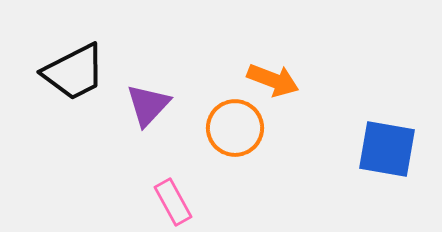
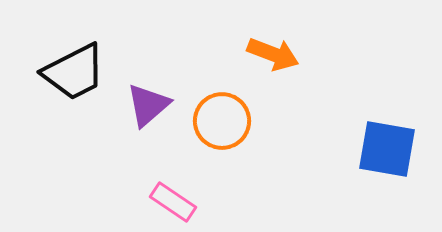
orange arrow: moved 26 px up
purple triangle: rotated 6 degrees clockwise
orange circle: moved 13 px left, 7 px up
pink rectangle: rotated 27 degrees counterclockwise
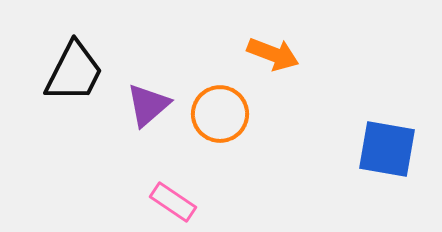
black trapezoid: rotated 36 degrees counterclockwise
orange circle: moved 2 px left, 7 px up
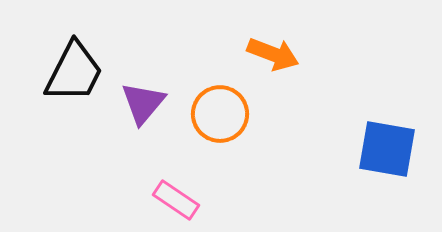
purple triangle: moved 5 px left, 2 px up; rotated 9 degrees counterclockwise
pink rectangle: moved 3 px right, 2 px up
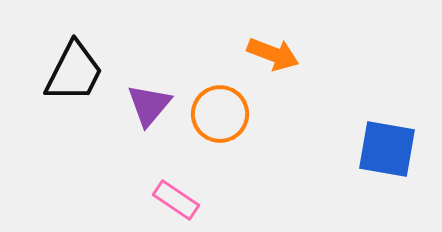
purple triangle: moved 6 px right, 2 px down
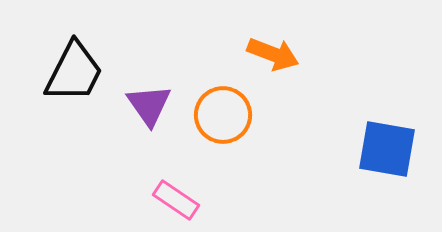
purple triangle: rotated 15 degrees counterclockwise
orange circle: moved 3 px right, 1 px down
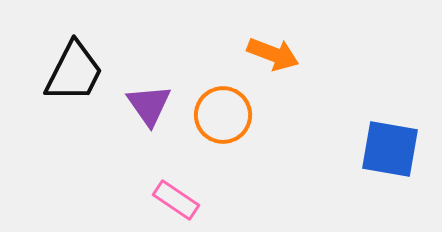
blue square: moved 3 px right
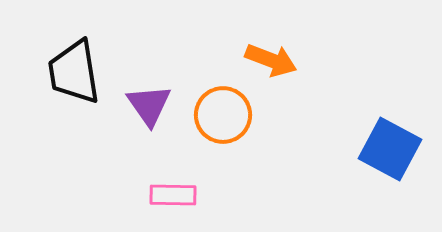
orange arrow: moved 2 px left, 6 px down
black trapezoid: rotated 144 degrees clockwise
blue square: rotated 18 degrees clockwise
pink rectangle: moved 3 px left, 5 px up; rotated 33 degrees counterclockwise
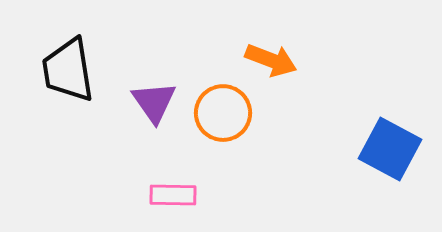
black trapezoid: moved 6 px left, 2 px up
purple triangle: moved 5 px right, 3 px up
orange circle: moved 2 px up
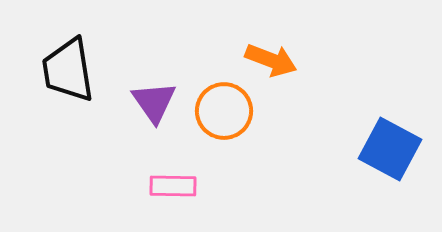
orange circle: moved 1 px right, 2 px up
pink rectangle: moved 9 px up
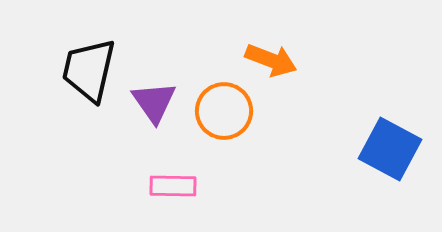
black trapezoid: moved 21 px right; rotated 22 degrees clockwise
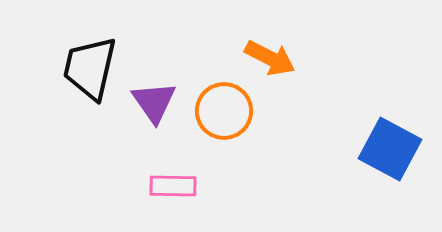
orange arrow: moved 1 px left, 2 px up; rotated 6 degrees clockwise
black trapezoid: moved 1 px right, 2 px up
